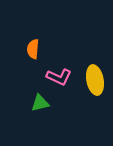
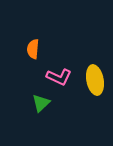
green triangle: moved 1 px right; rotated 30 degrees counterclockwise
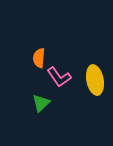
orange semicircle: moved 6 px right, 9 px down
pink L-shape: rotated 30 degrees clockwise
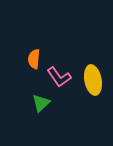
orange semicircle: moved 5 px left, 1 px down
yellow ellipse: moved 2 px left
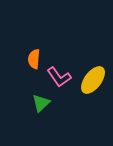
yellow ellipse: rotated 48 degrees clockwise
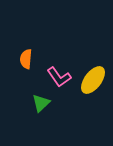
orange semicircle: moved 8 px left
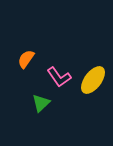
orange semicircle: rotated 30 degrees clockwise
